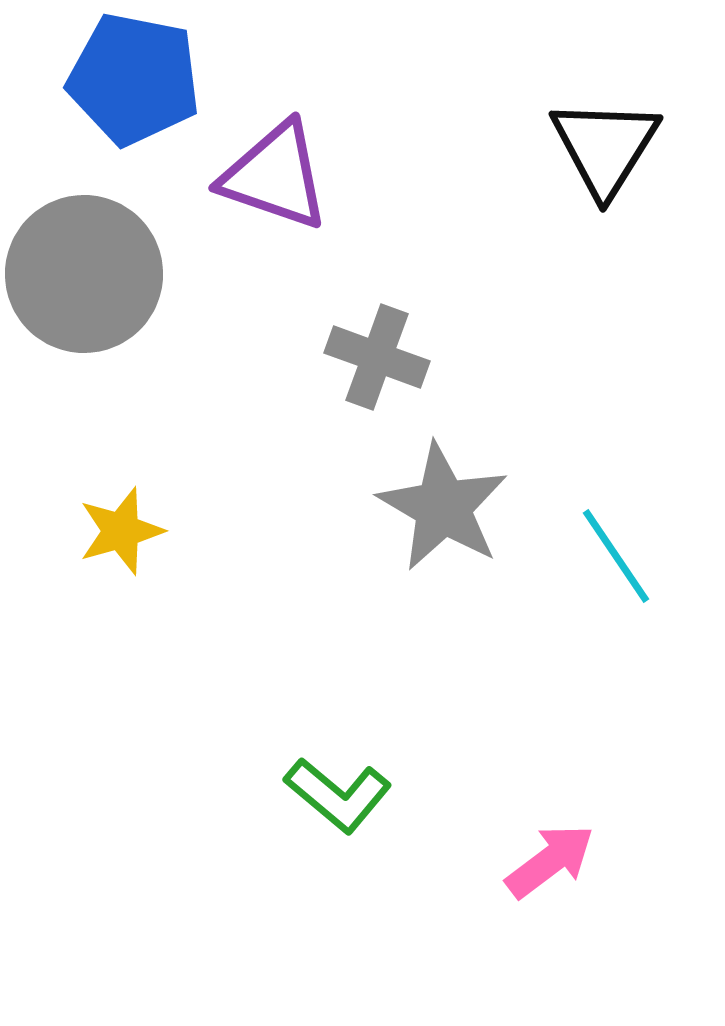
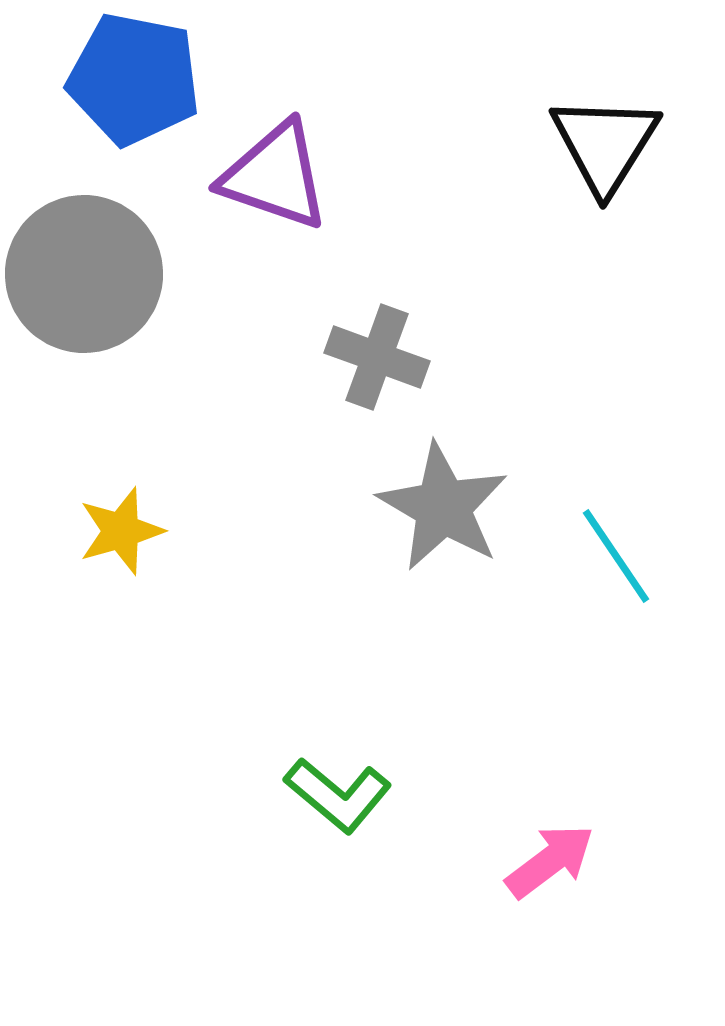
black triangle: moved 3 px up
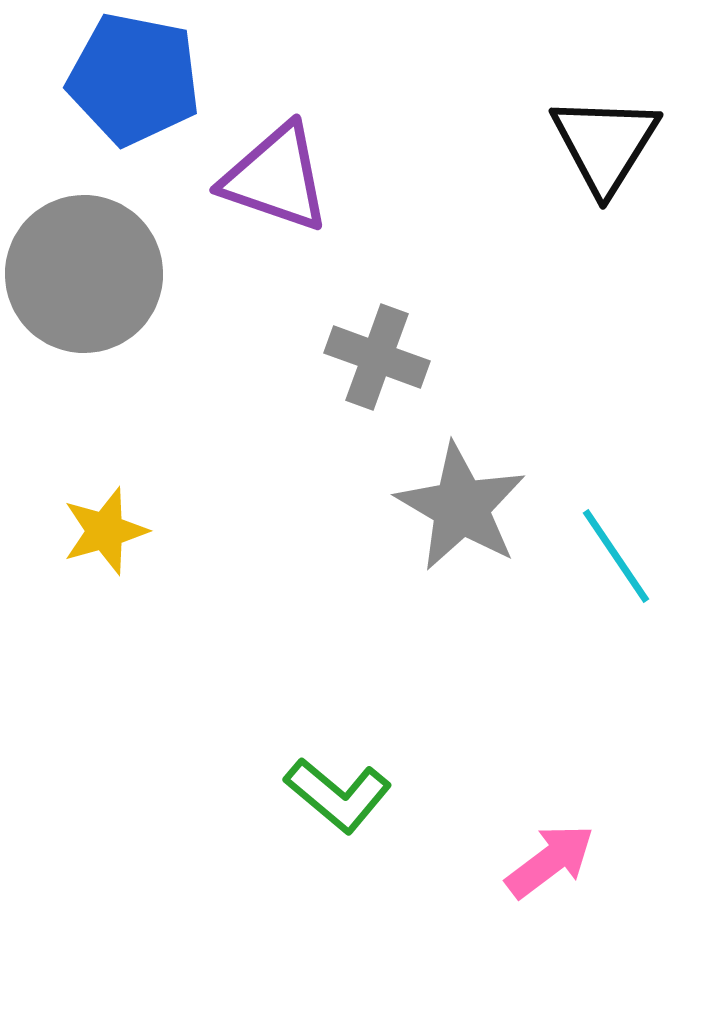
purple triangle: moved 1 px right, 2 px down
gray star: moved 18 px right
yellow star: moved 16 px left
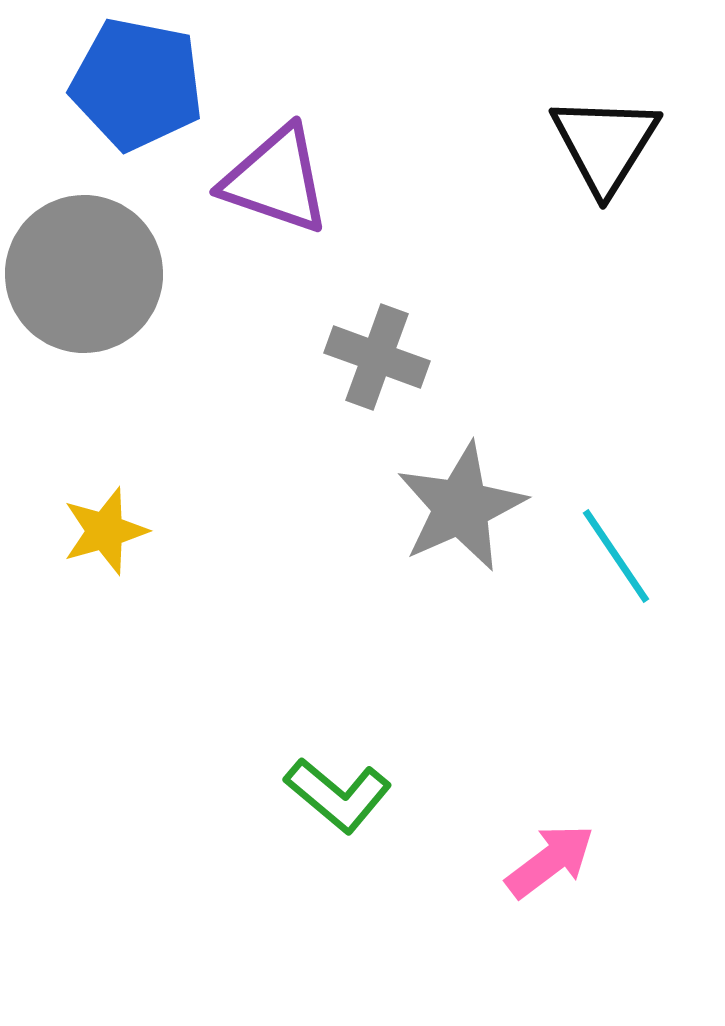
blue pentagon: moved 3 px right, 5 px down
purple triangle: moved 2 px down
gray star: rotated 18 degrees clockwise
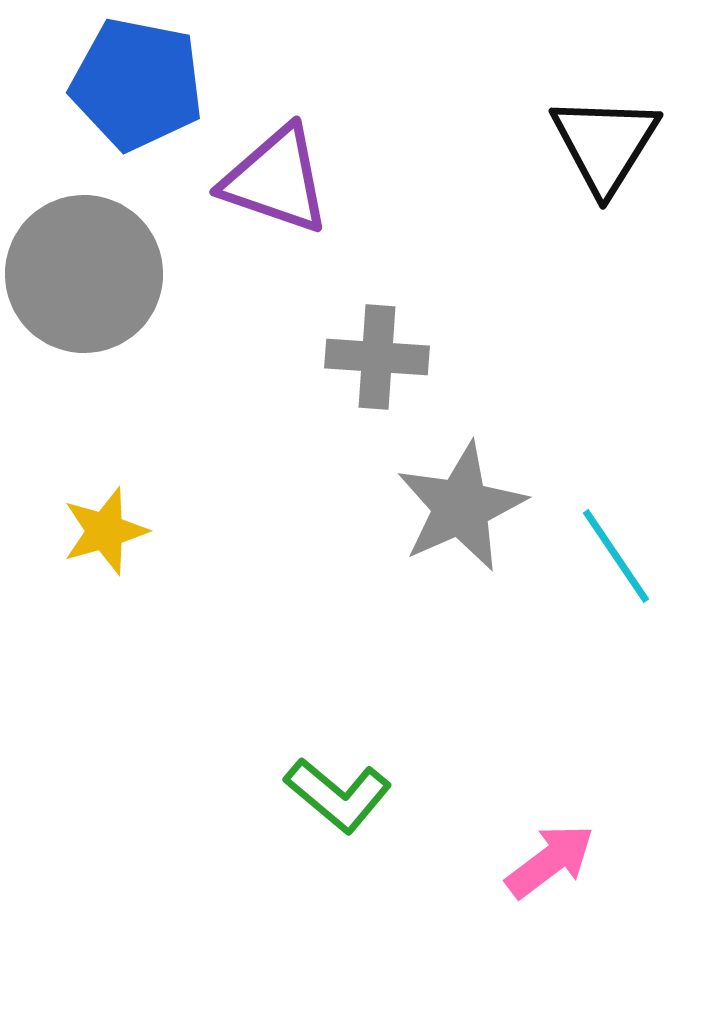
gray cross: rotated 16 degrees counterclockwise
